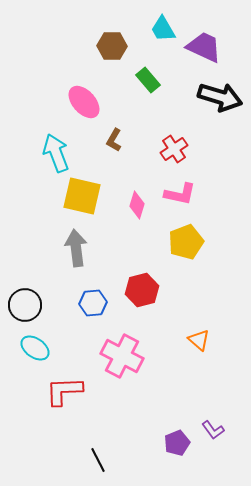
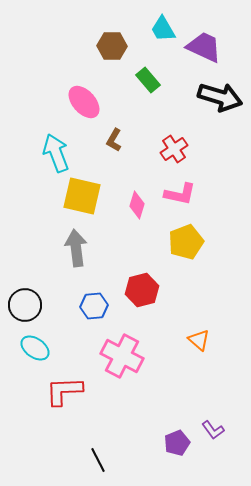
blue hexagon: moved 1 px right, 3 px down
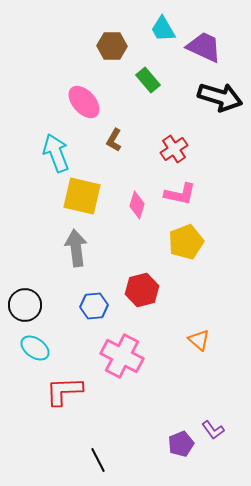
purple pentagon: moved 4 px right, 1 px down
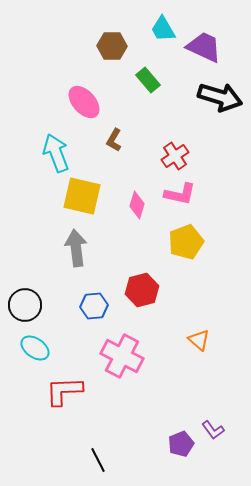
red cross: moved 1 px right, 7 px down
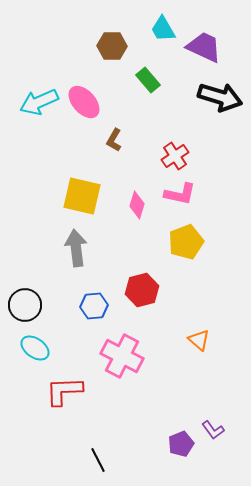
cyan arrow: moved 17 px left, 51 px up; rotated 93 degrees counterclockwise
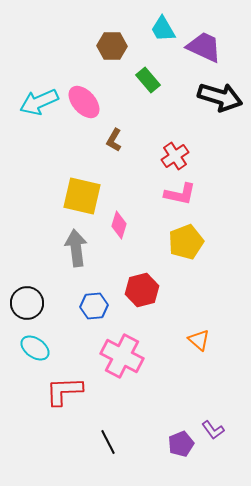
pink diamond: moved 18 px left, 20 px down
black circle: moved 2 px right, 2 px up
black line: moved 10 px right, 18 px up
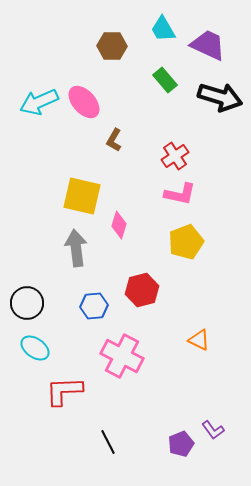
purple trapezoid: moved 4 px right, 2 px up
green rectangle: moved 17 px right
orange triangle: rotated 15 degrees counterclockwise
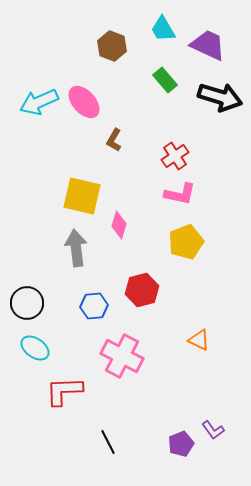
brown hexagon: rotated 20 degrees clockwise
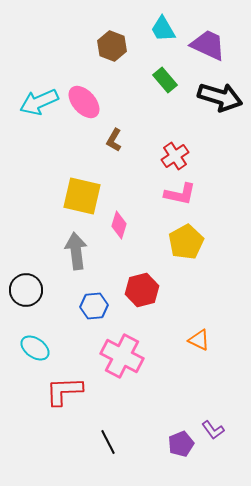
yellow pentagon: rotated 8 degrees counterclockwise
gray arrow: moved 3 px down
black circle: moved 1 px left, 13 px up
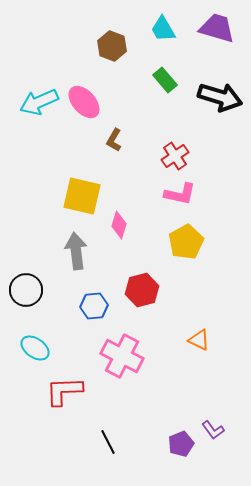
purple trapezoid: moved 9 px right, 17 px up; rotated 9 degrees counterclockwise
